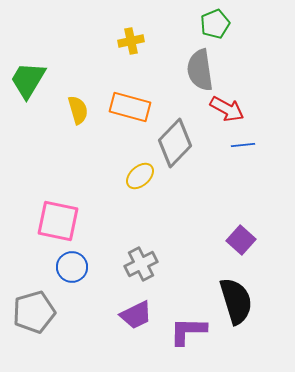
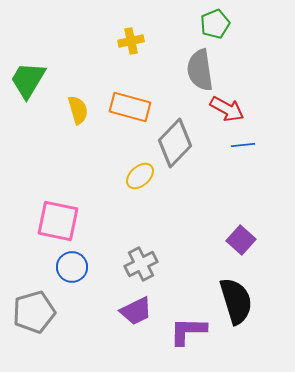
purple trapezoid: moved 4 px up
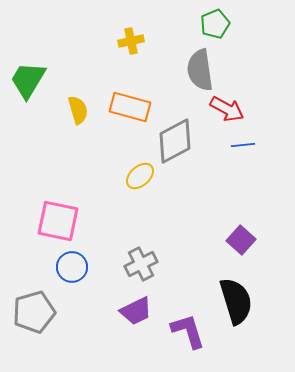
gray diamond: moved 2 px up; rotated 18 degrees clockwise
purple L-shape: rotated 72 degrees clockwise
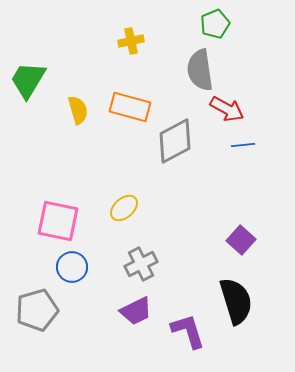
yellow ellipse: moved 16 px left, 32 px down
gray pentagon: moved 3 px right, 2 px up
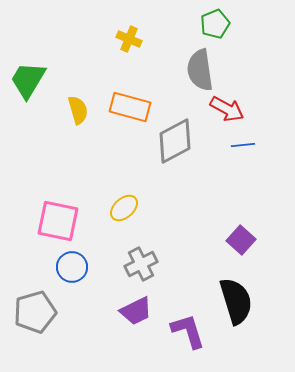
yellow cross: moved 2 px left, 2 px up; rotated 35 degrees clockwise
gray pentagon: moved 2 px left, 2 px down
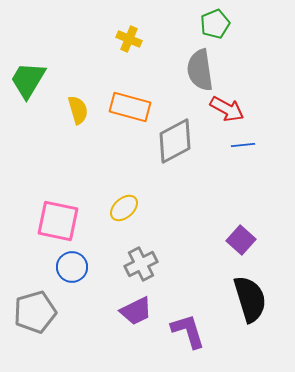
black semicircle: moved 14 px right, 2 px up
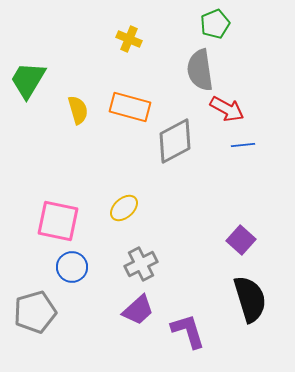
purple trapezoid: moved 2 px right, 1 px up; rotated 16 degrees counterclockwise
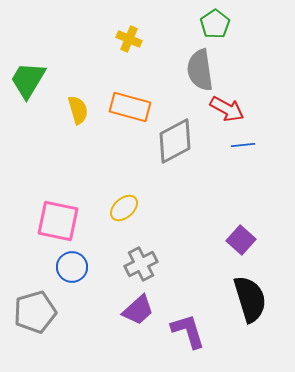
green pentagon: rotated 12 degrees counterclockwise
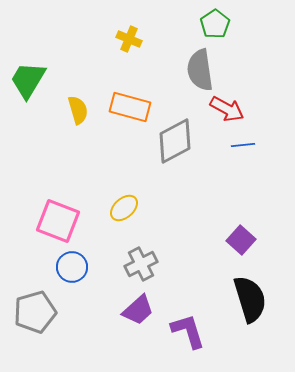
pink square: rotated 9 degrees clockwise
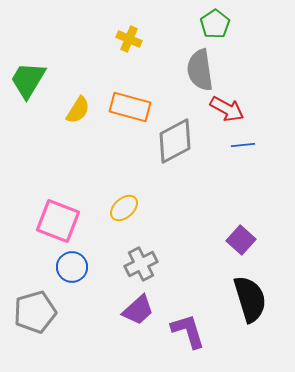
yellow semicircle: rotated 48 degrees clockwise
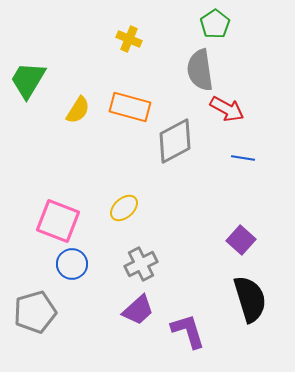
blue line: moved 13 px down; rotated 15 degrees clockwise
blue circle: moved 3 px up
